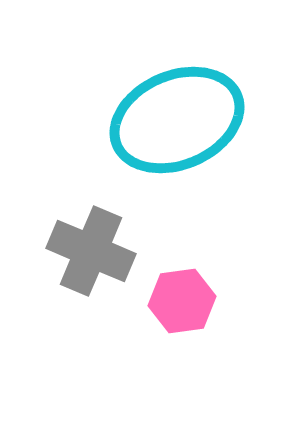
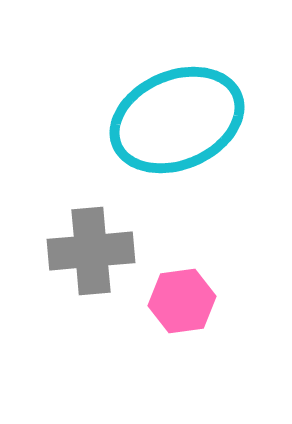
gray cross: rotated 28 degrees counterclockwise
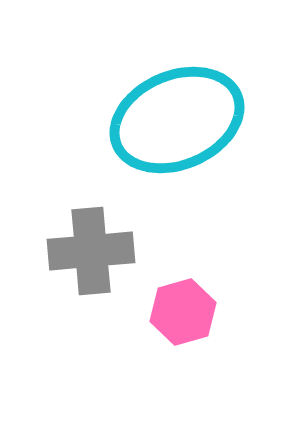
pink hexagon: moved 1 px right, 11 px down; rotated 8 degrees counterclockwise
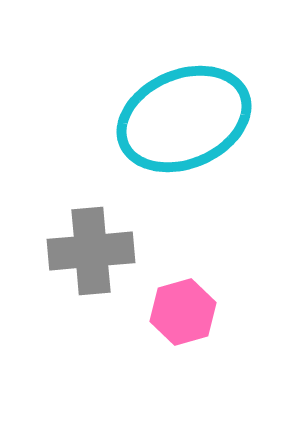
cyan ellipse: moved 7 px right, 1 px up
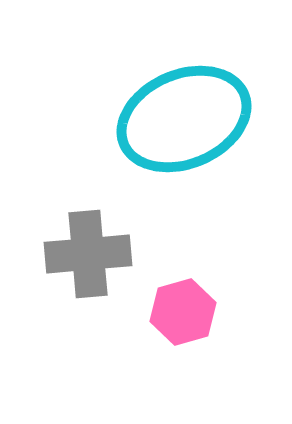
gray cross: moved 3 px left, 3 px down
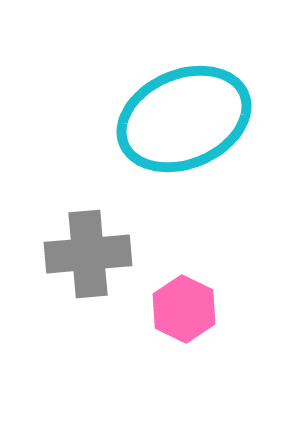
pink hexagon: moved 1 px right, 3 px up; rotated 18 degrees counterclockwise
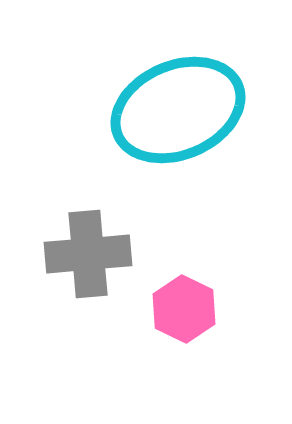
cyan ellipse: moved 6 px left, 9 px up
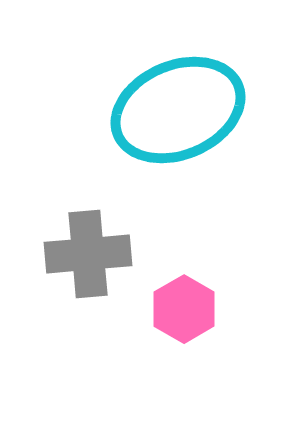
pink hexagon: rotated 4 degrees clockwise
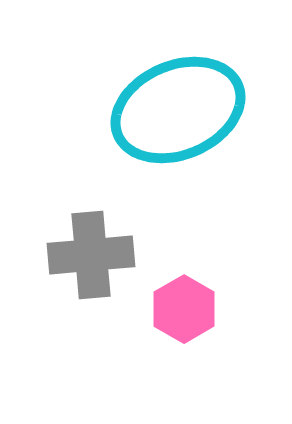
gray cross: moved 3 px right, 1 px down
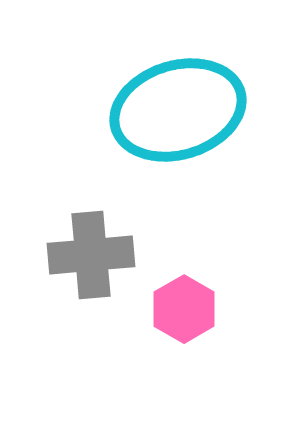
cyan ellipse: rotated 6 degrees clockwise
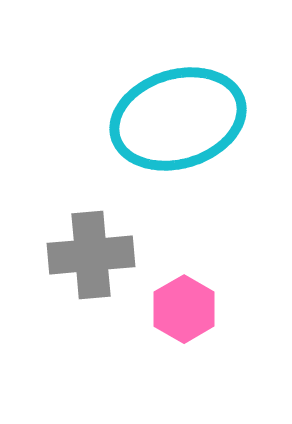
cyan ellipse: moved 9 px down
